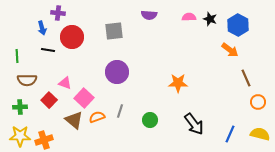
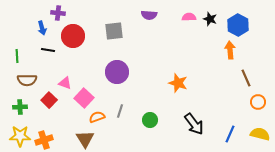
red circle: moved 1 px right, 1 px up
orange arrow: rotated 132 degrees counterclockwise
orange star: rotated 18 degrees clockwise
brown triangle: moved 11 px right, 19 px down; rotated 18 degrees clockwise
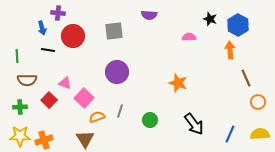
pink semicircle: moved 20 px down
yellow semicircle: rotated 18 degrees counterclockwise
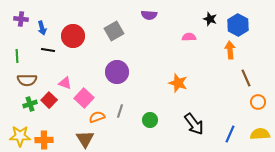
purple cross: moved 37 px left, 6 px down
gray square: rotated 24 degrees counterclockwise
green cross: moved 10 px right, 3 px up; rotated 16 degrees counterclockwise
orange cross: rotated 18 degrees clockwise
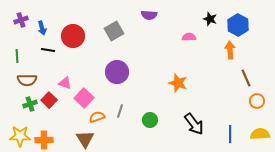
purple cross: moved 1 px down; rotated 24 degrees counterclockwise
orange circle: moved 1 px left, 1 px up
blue line: rotated 24 degrees counterclockwise
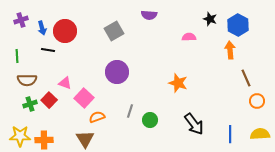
red circle: moved 8 px left, 5 px up
gray line: moved 10 px right
